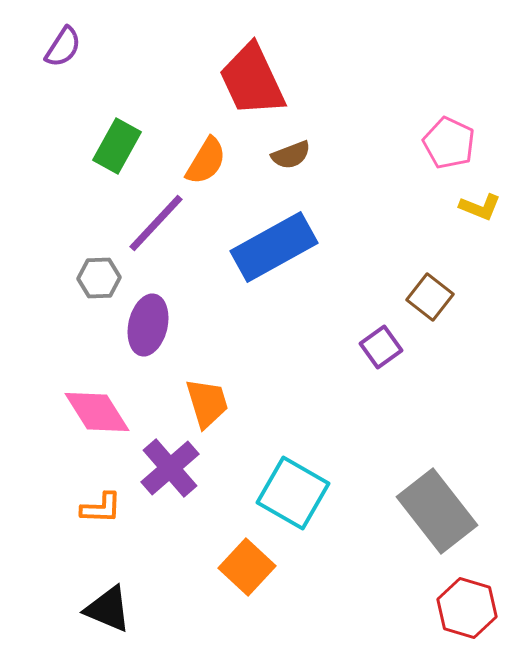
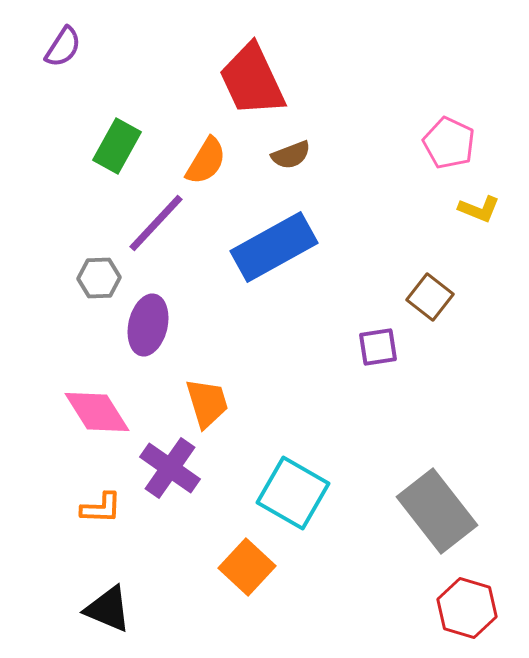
yellow L-shape: moved 1 px left, 2 px down
purple square: moved 3 px left; rotated 27 degrees clockwise
purple cross: rotated 14 degrees counterclockwise
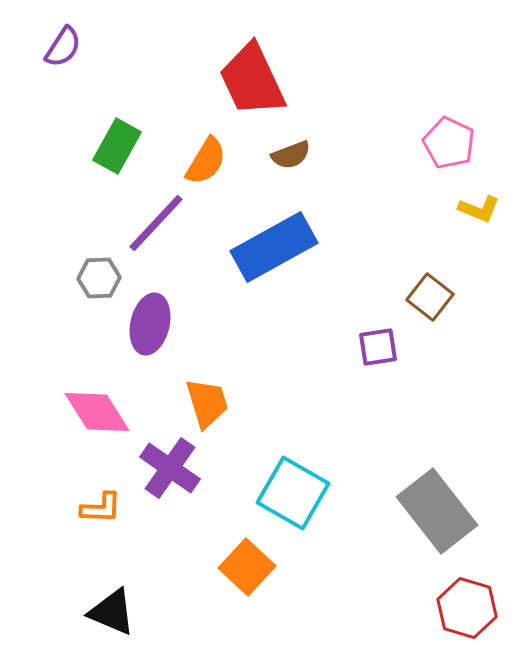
purple ellipse: moved 2 px right, 1 px up
black triangle: moved 4 px right, 3 px down
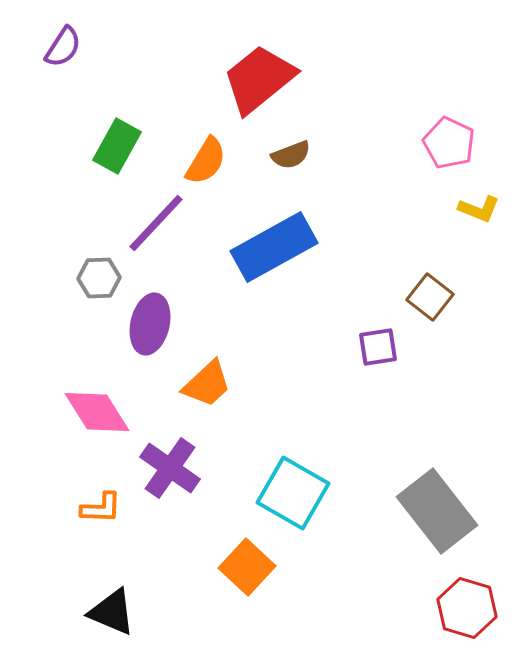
red trapezoid: moved 7 px right, 1 px up; rotated 76 degrees clockwise
orange trapezoid: moved 19 px up; rotated 64 degrees clockwise
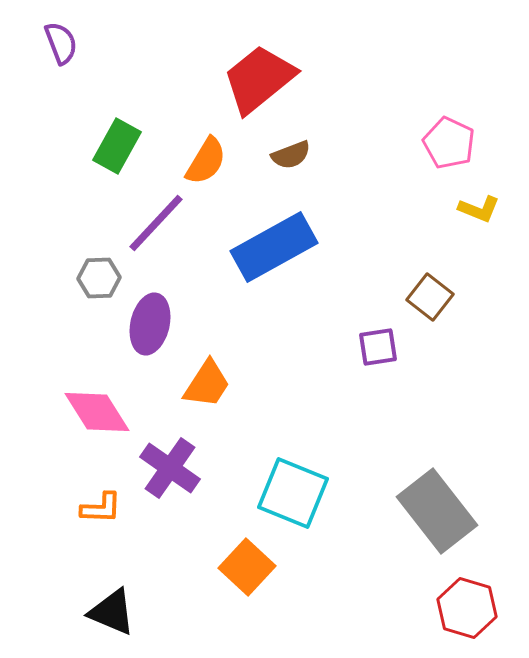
purple semicircle: moved 2 px left, 4 px up; rotated 54 degrees counterclockwise
orange trapezoid: rotated 14 degrees counterclockwise
cyan square: rotated 8 degrees counterclockwise
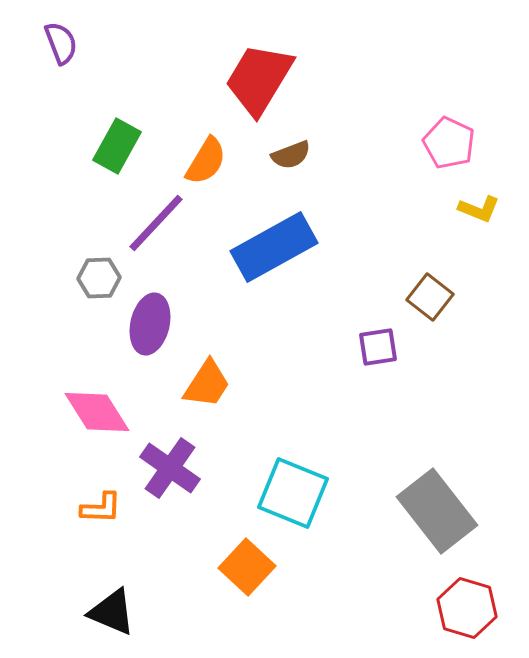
red trapezoid: rotated 20 degrees counterclockwise
